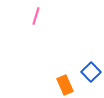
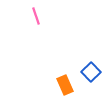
pink line: rotated 36 degrees counterclockwise
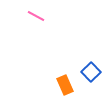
pink line: rotated 42 degrees counterclockwise
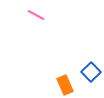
pink line: moved 1 px up
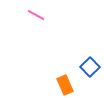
blue square: moved 1 px left, 5 px up
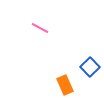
pink line: moved 4 px right, 13 px down
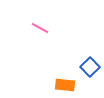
orange rectangle: rotated 60 degrees counterclockwise
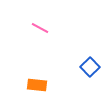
orange rectangle: moved 28 px left
